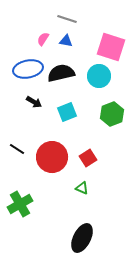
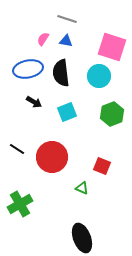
pink square: moved 1 px right
black semicircle: rotated 84 degrees counterclockwise
red square: moved 14 px right, 8 px down; rotated 36 degrees counterclockwise
black ellipse: rotated 48 degrees counterclockwise
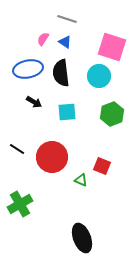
blue triangle: moved 1 px left, 1 px down; rotated 24 degrees clockwise
cyan square: rotated 18 degrees clockwise
green triangle: moved 1 px left, 8 px up
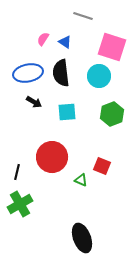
gray line: moved 16 px right, 3 px up
blue ellipse: moved 4 px down
black line: moved 23 px down; rotated 70 degrees clockwise
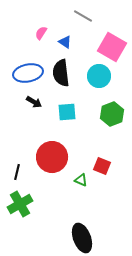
gray line: rotated 12 degrees clockwise
pink semicircle: moved 2 px left, 6 px up
pink square: rotated 12 degrees clockwise
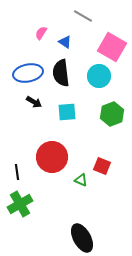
black line: rotated 21 degrees counterclockwise
black ellipse: rotated 8 degrees counterclockwise
